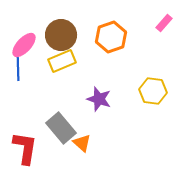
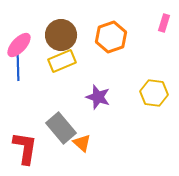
pink rectangle: rotated 24 degrees counterclockwise
pink ellipse: moved 5 px left
yellow hexagon: moved 1 px right, 2 px down
purple star: moved 1 px left, 2 px up
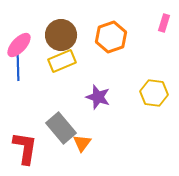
orange triangle: rotated 24 degrees clockwise
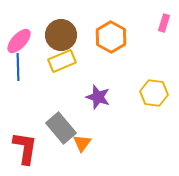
orange hexagon: rotated 12 degrees counterclockwise
pink ellipse: moved 4 px up
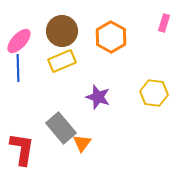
brown circle: moved 1 px right, 4 px up
blue line: moved 1 px down
red L-shape: moved 3 px left, 1 px down
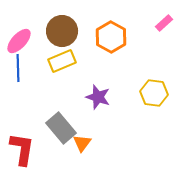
pink rectangle: rotated 30 degrees clockwise
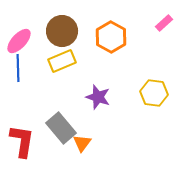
red L-shape: moved 8 px up
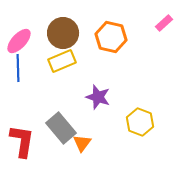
brown circle: moved 1 px right, 2 px down
orange hexagon: rotated 16 degrees counterclockwise
yellow hexagon: moved 14 px left, 29 px down; rotated 12 degrees clockwise
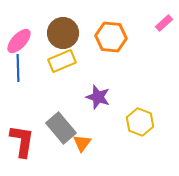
orange hexagon: rotated 8 degrees counterclockwise
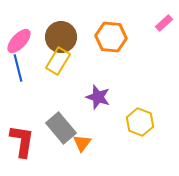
brown circle: moved 2 px left, 4 px down
yellow rectangle: moved 4 px left; rotated 36 degrees counterclockwise
blue line: rotated 12 degrees counterclockwise
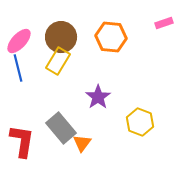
pink rectangle: rotated 24 degrees clockwise
purple star: rotated 20 degrees clockwise
